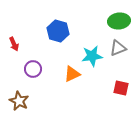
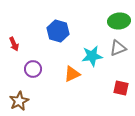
brown star: rotated 18 degrees clockwise
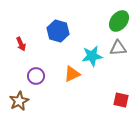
green ellipse: rotated 45 degrees counterclockwise
red arrow: moved 7 px right
gray triangle: rotated 18 degrees clockwise
purple circle: moved 3 px right, 7 px down
red square: moved 12 px down
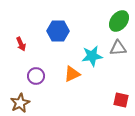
blue hexagon: rotated 15 degrees counterclockwise
brown star: moved 1 px right, 2 px down
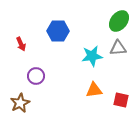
orange triangle: moved 22 px right, 16 px down; rotated 18 degrees clockwise
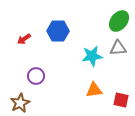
red arrow: moved 3 px right, 5 px up; rotated 80 degrees clockwise
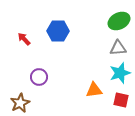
green ellipse: rotated 25 degrees clockwise
red arrow: rotated 80 degrees clockwise
cyan star: moved 28 px right, 17 px down; rotated 10 degrees counterclockwise
purple circle: moved 3 px right, 1 px down
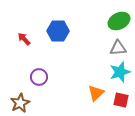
cyan star: moved 1 px up
orange triangle: moved 2 px right, 3 px down; rotated 36 degrees counterclockwise
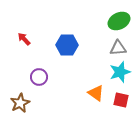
blue hexagon: moved 9 px right, 14 px down
orange triangle: rotated 42 degrees counterclockwise
